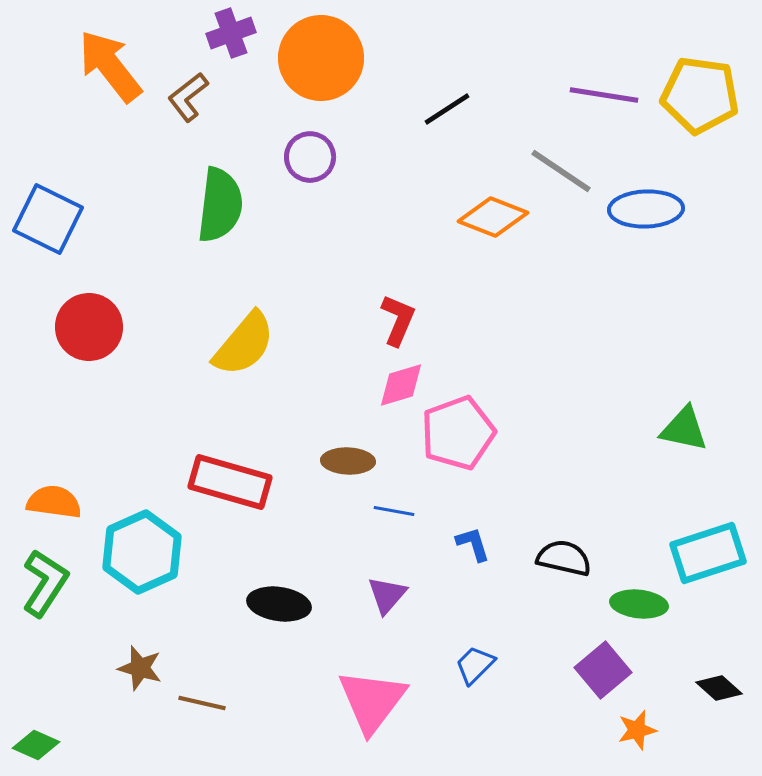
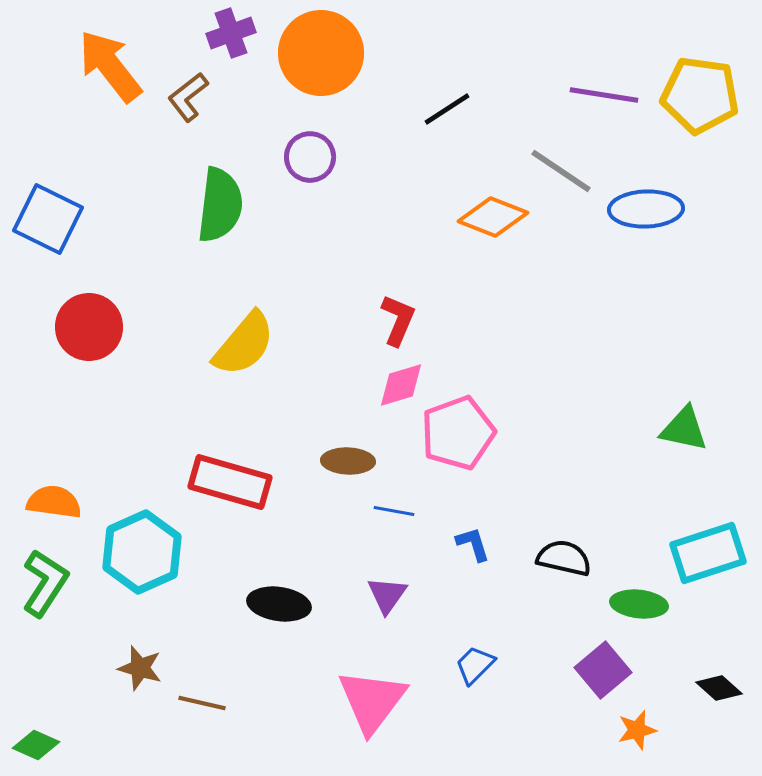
orange circle: moved 5 px up
purple triangle: rotated 6 degrees counterclockwise
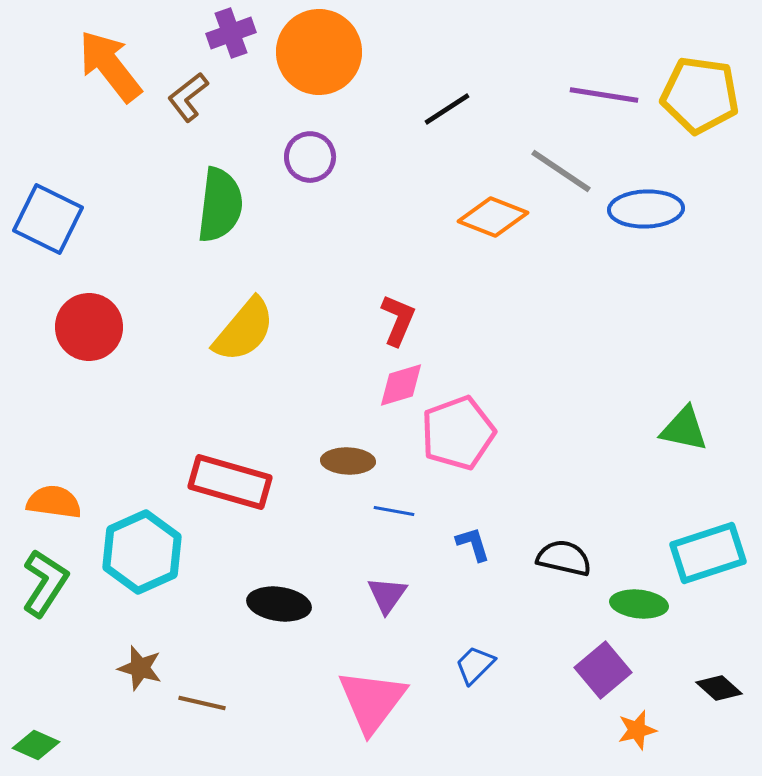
orange circle: moved 2 px left, 1 px up
yellow semicircle: moved 14 px up
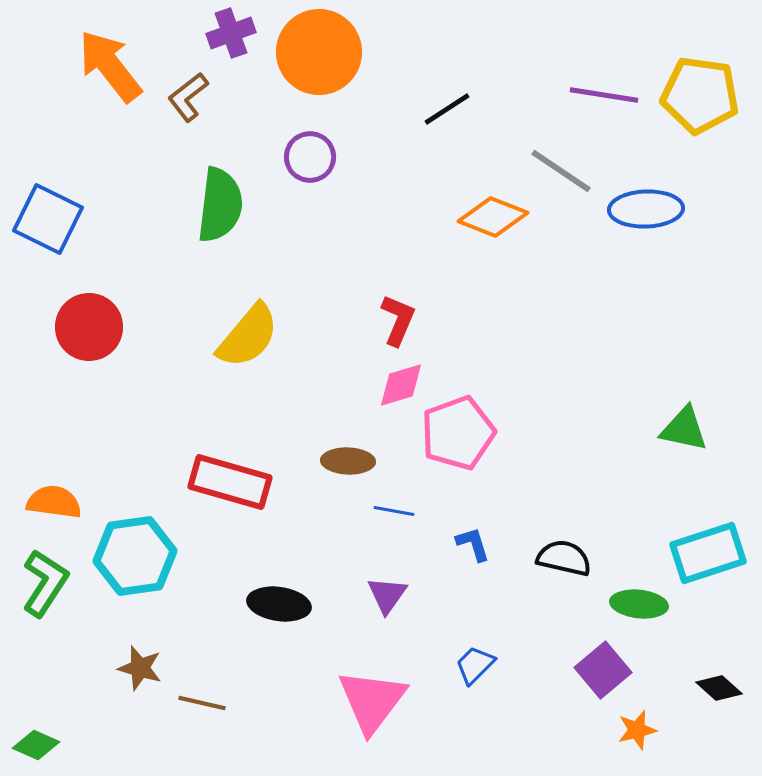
yellow semicircle: moved 4 px right, 6 px down
cyan hexagon: moved 7 px left, 4 px down; rotated 16 degrees clockwise
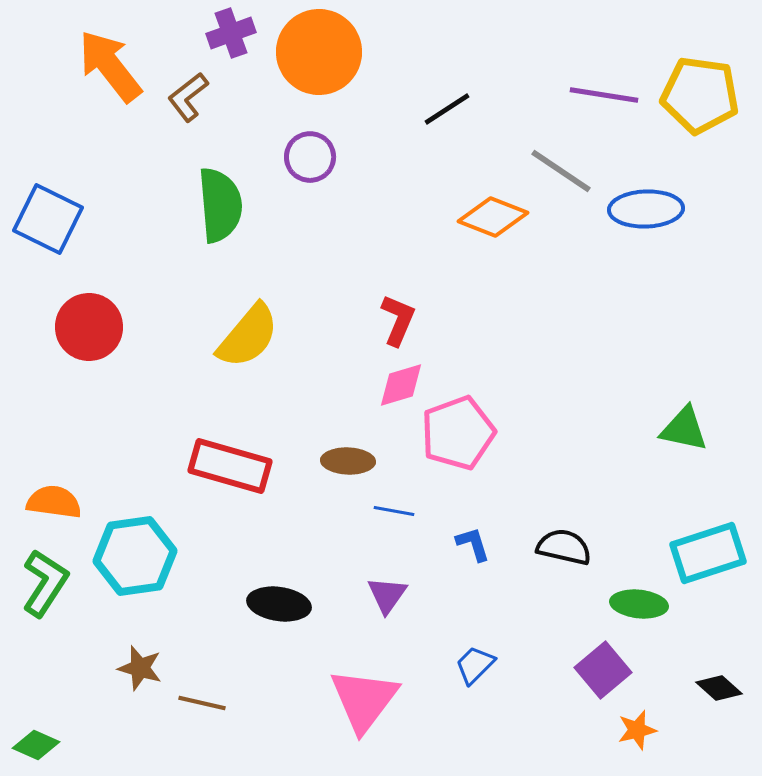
green semicircle: rotated 12 degrees counterclockwise
red rectangle: moved 16 px up
black semicircle: moved 11 px up
pink triangle: moved 8 px left, 1 px up
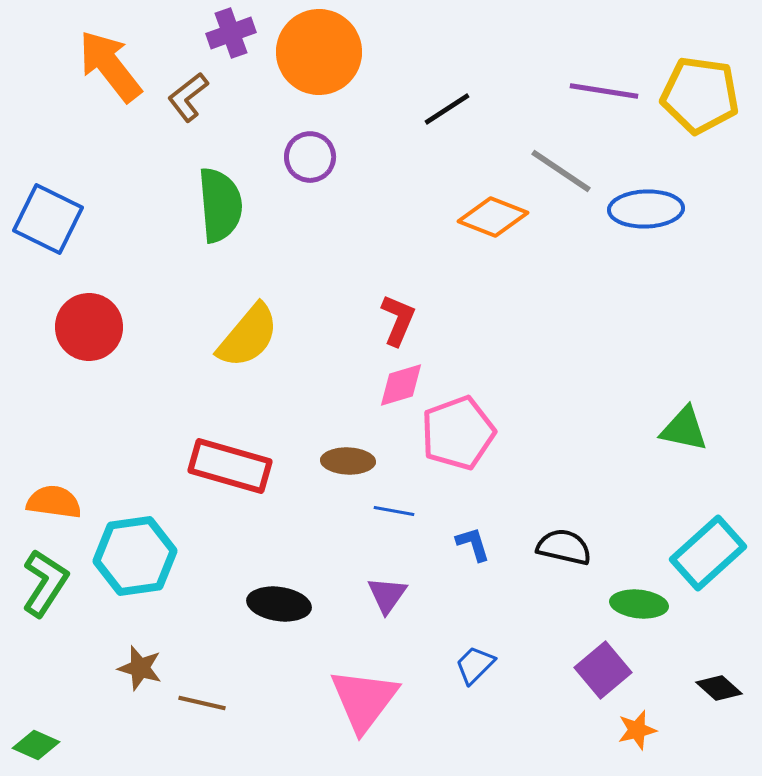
purple line: moved 4 px up
cyan rectangle: rotated 24 degrees counterclockwise
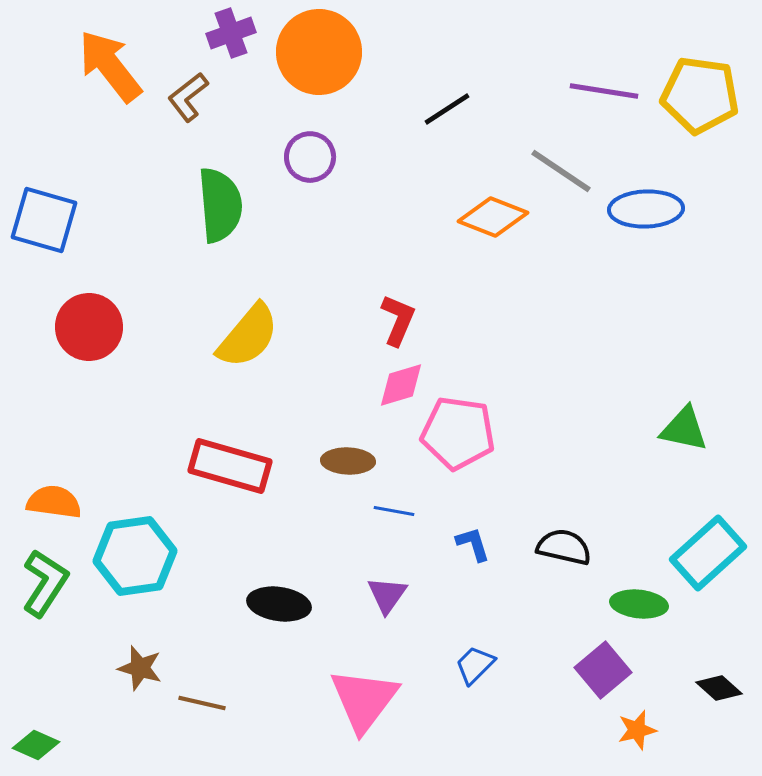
blue square: moved 4 px left, 1 px down; rotated 10 degrees counterclockwise
pink pentagon: rotated 28 degrees clockwise
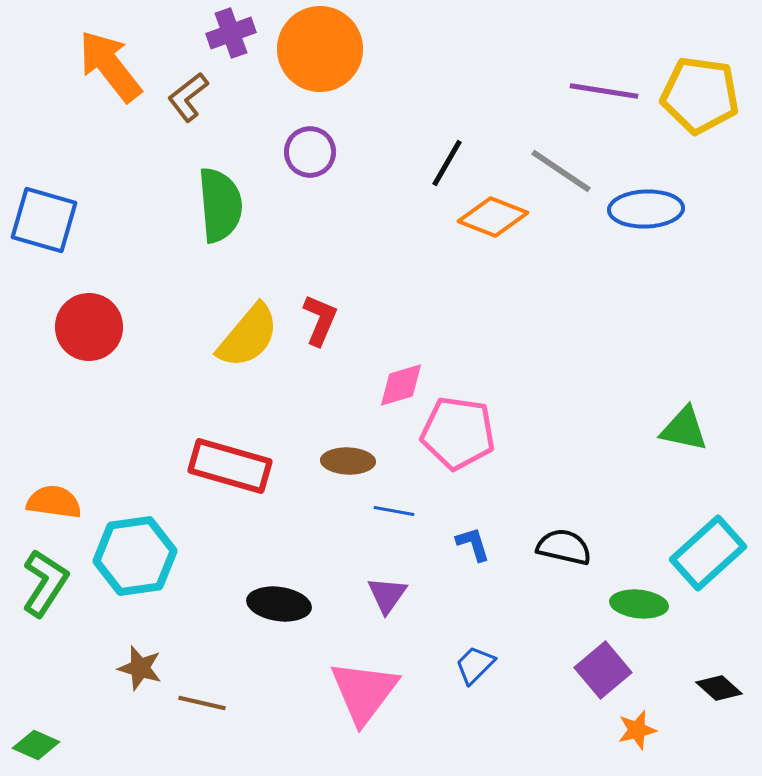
orange circle: moved 1 px right, 3 px up
black line: moved 54 px down; rotated 27 degrees counterclockwise
purple circle: moved 5 px up
red L-shape: moved 78 px left
pink triangle: moved 8 px up
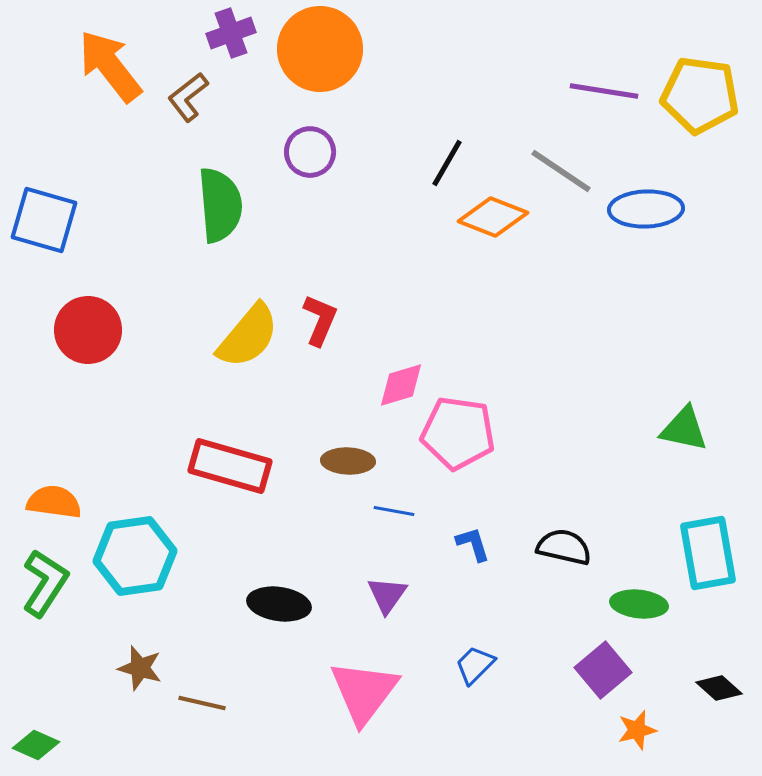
red circle: moved 1 px left, 3 px down
cyan rectangle: rotated 58 degrees counterclockwise
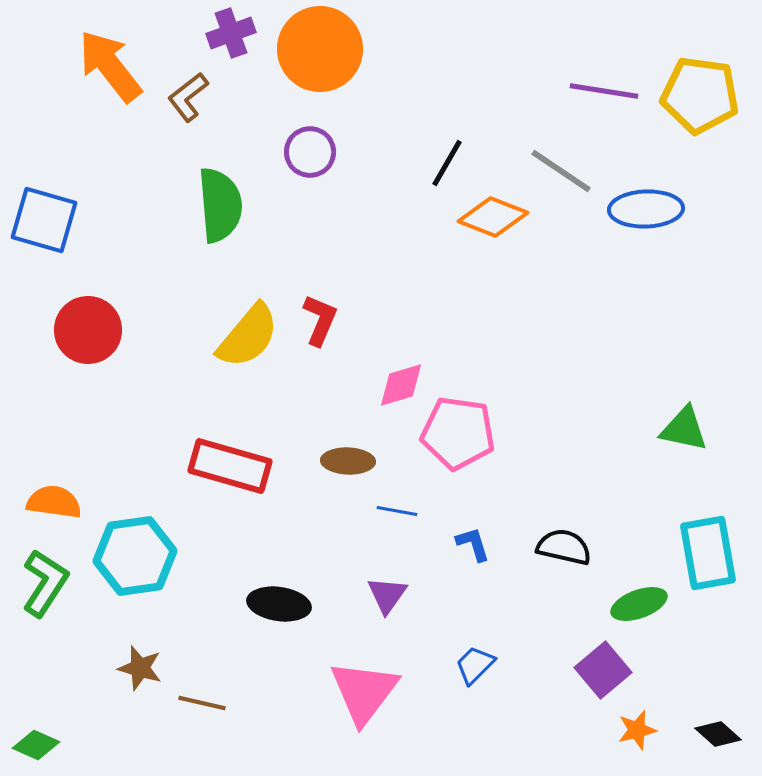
blue line: moved 3 px right
green ellipse: rotated 26 degrees counterclockwise
black diamond: moved 1 px left, 46 px down
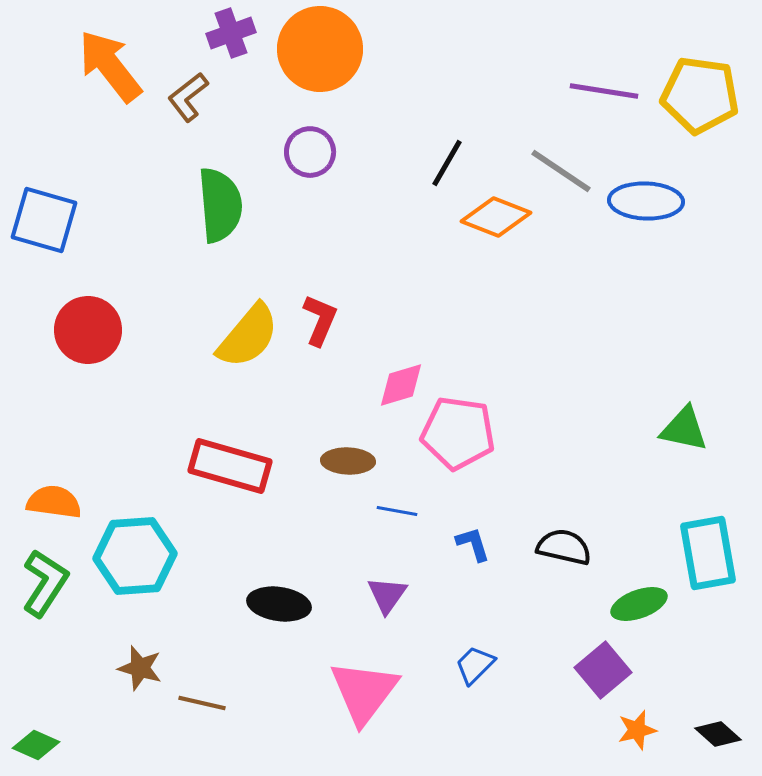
blue ellipse: moved 8 px up; rotated 4 degrees clockwise
orange diamond: moved 3 px right
cyan hexagon: rotated 4 degrees clockwise
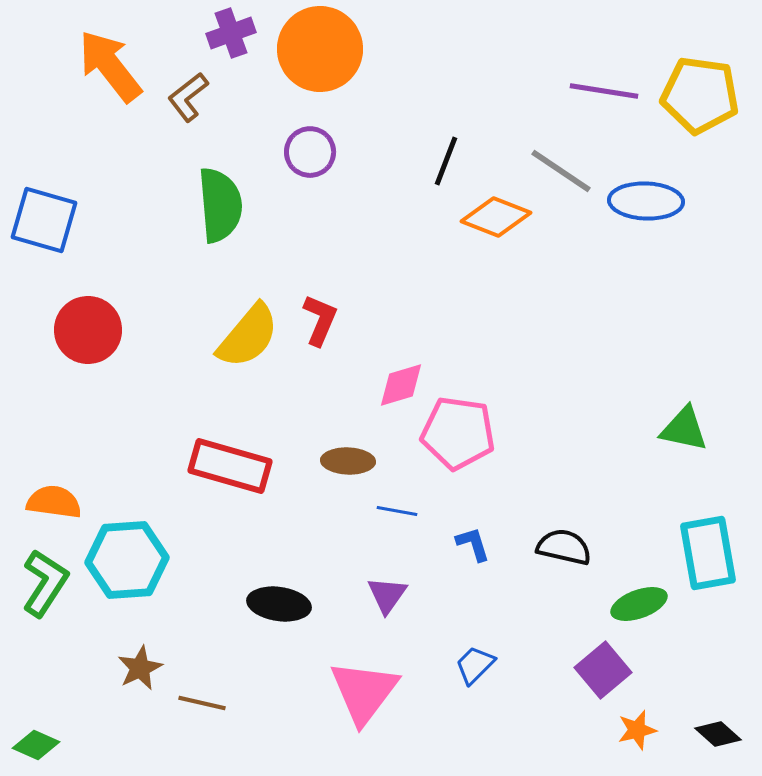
black line: moved 1 px left, 2 px up; rotated 9 degrees counterclockwise
cyan hexagon: moved 8 px left, 4 px down
brown star: rotated 30 degrees clockwise
